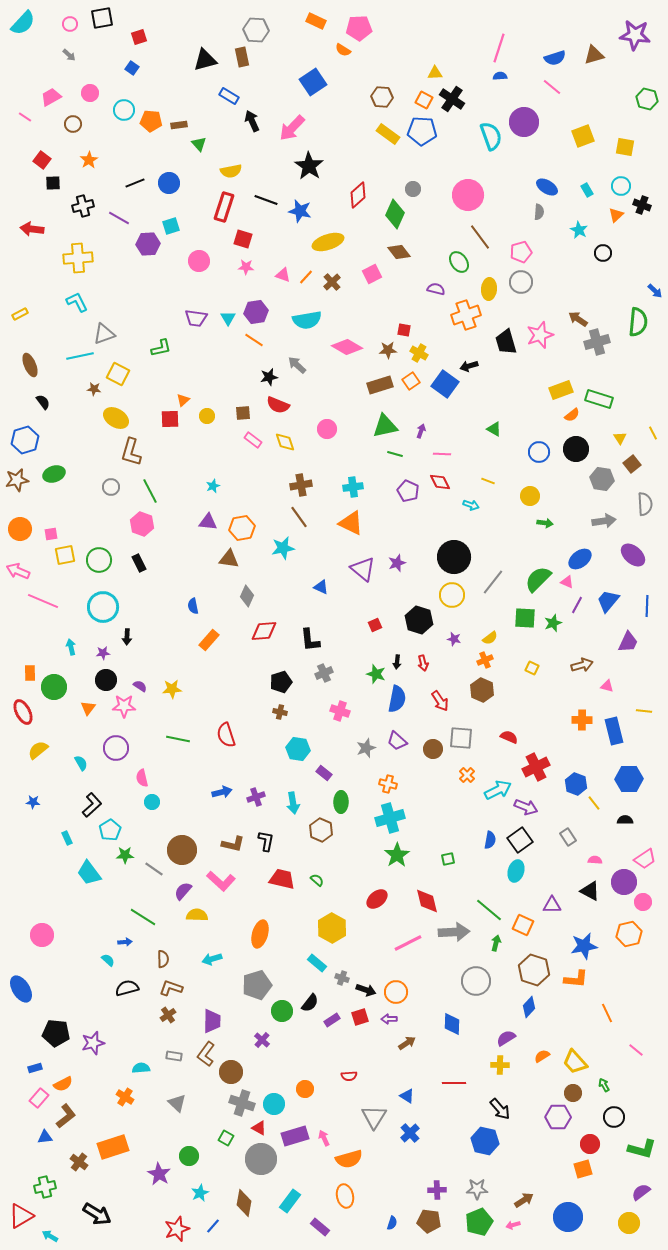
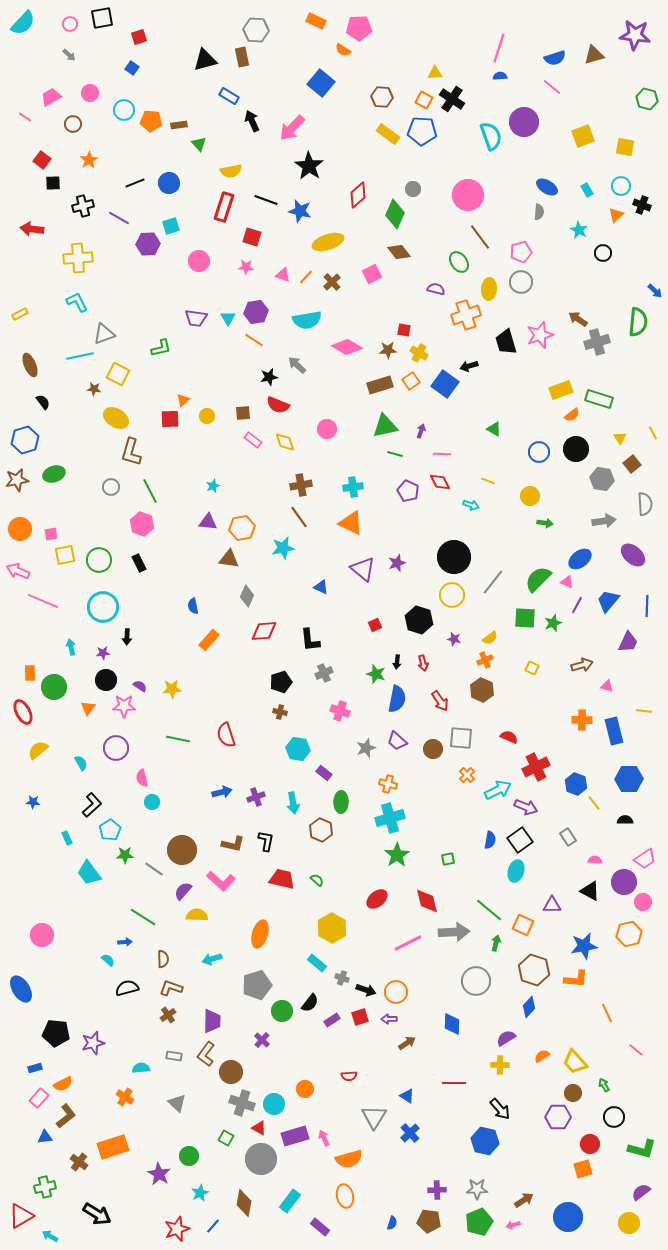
blue square at (313, 82): moved 8 px right, 1 px down; rotated 16 degrees counterclockwise
red square at (243, 239): moved 9 px right, 2 px up
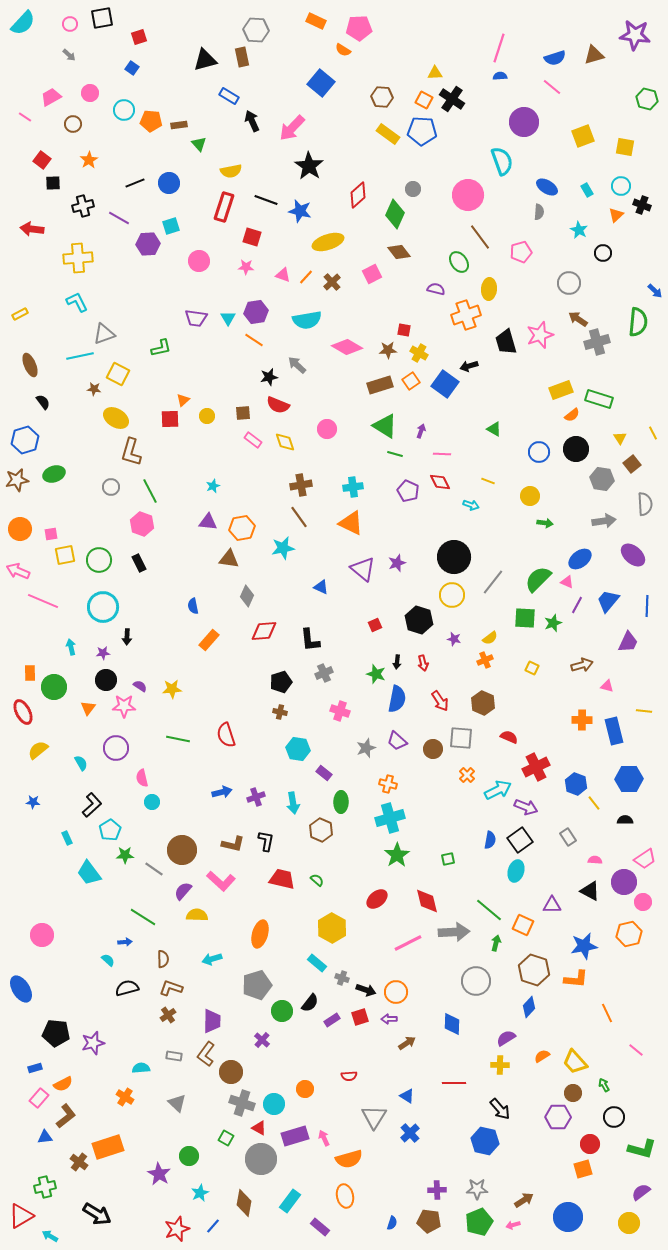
cyan semicircle at (491, 136): moved 11 px right, 25 px down
gray circle at (521, 282): moved 48 px right, 1 px down
green triangle at (385, 426): rotated 44 degrees clockwise
brown hexagon at (482, 690): moved 1 px right, 13 px down
orange rectangle at (113, 1147): moved 5 px left
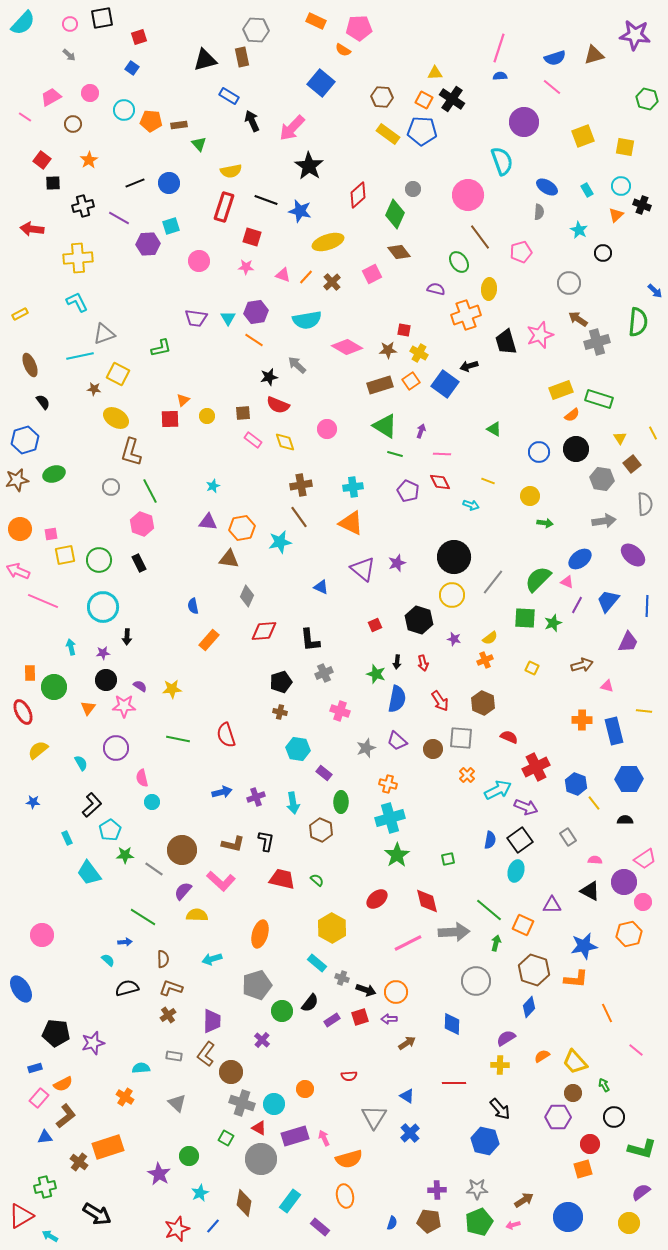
cyan star at (283, 548): moved 3 px left, 6 px up
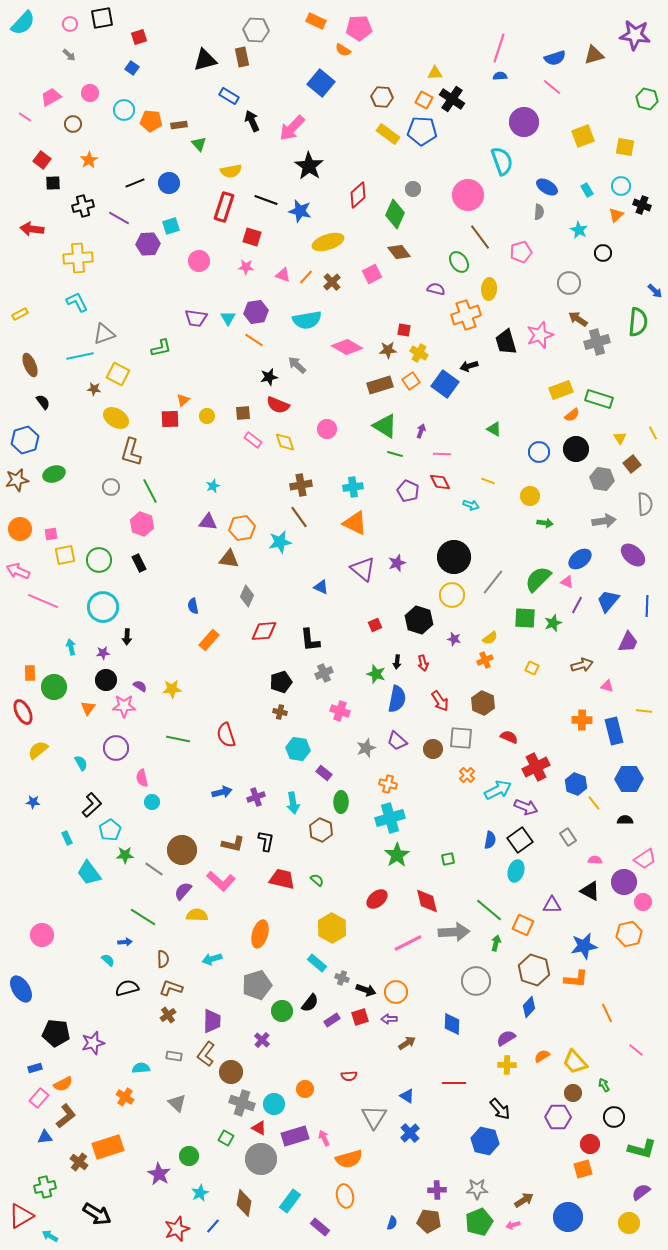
orange triangle at (351, 523): moved 4 px right
yellow cross at (500, 1065): moved 7 px right
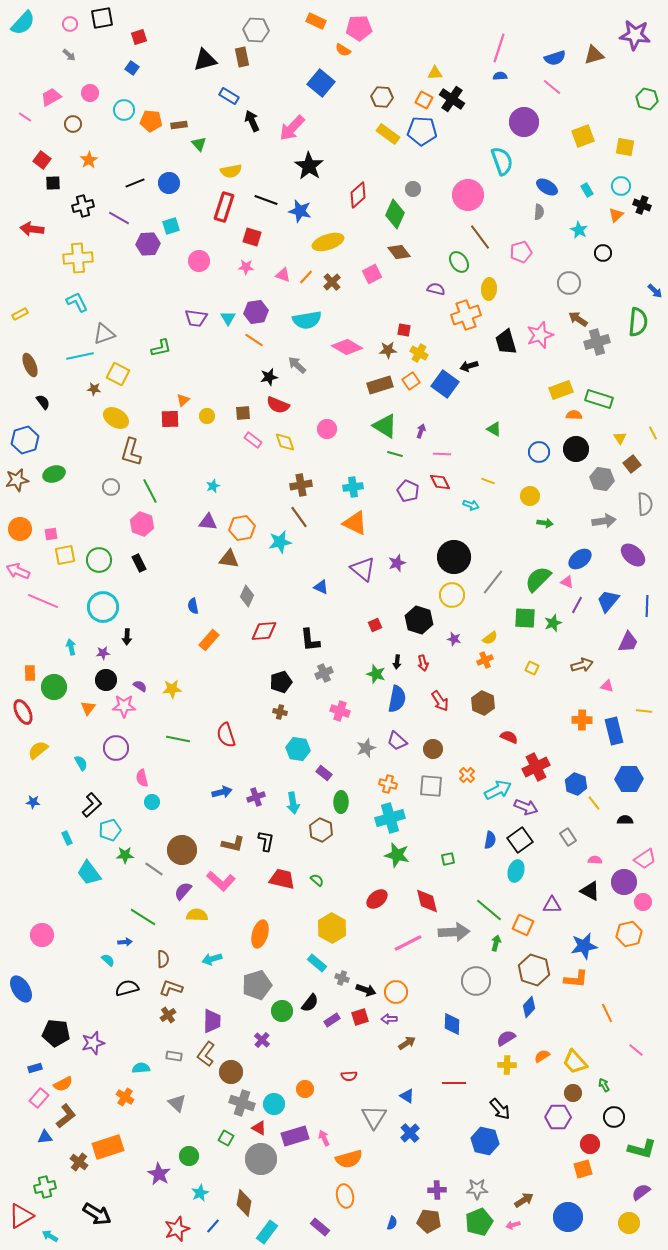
orange semicircle at (572, 415): moved 2 px right; rotated 140 degrees counterclockwise
gray square at (461, 738): moved 30 px left, 48 px down
cyan pentagon at (110, 830): rotated 15 degrees clockwise
green star at (397, 855): rotated 25 degrees counterclockwise
cyan rectangle at (290, 1201): moved 23 px left, 31 px down
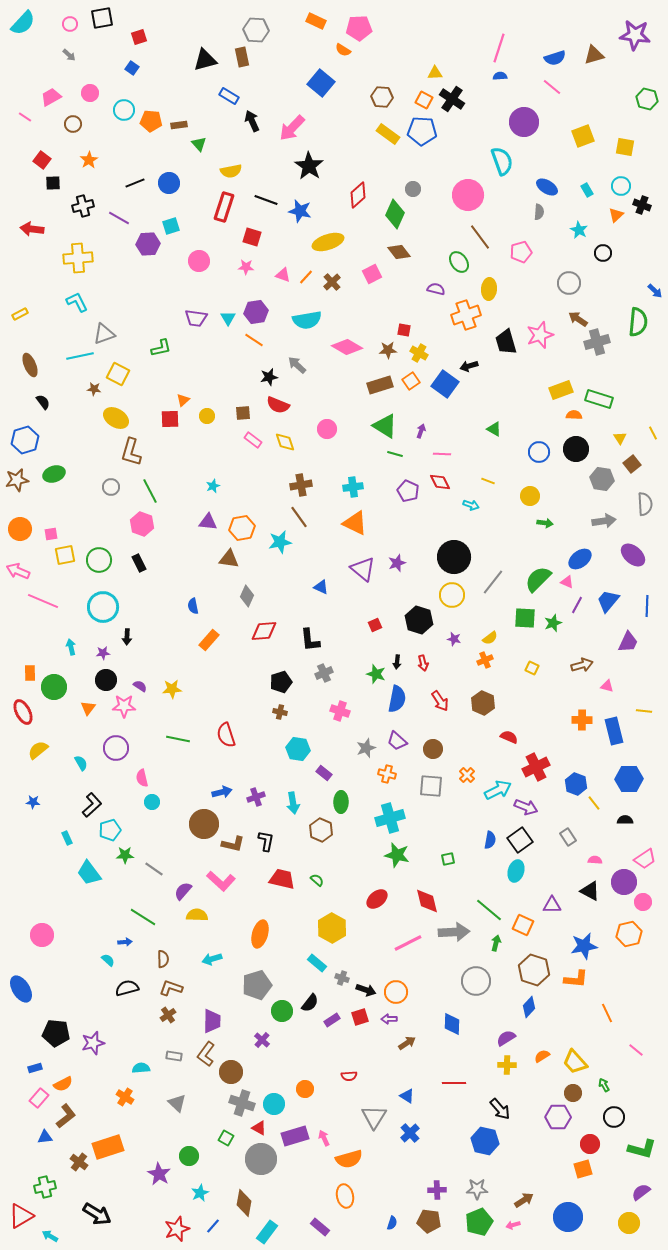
orange cross at (388, 784): moved 1 px left, 10 px up
brown circle at (182, 850): moved 22 px right, 26 px up
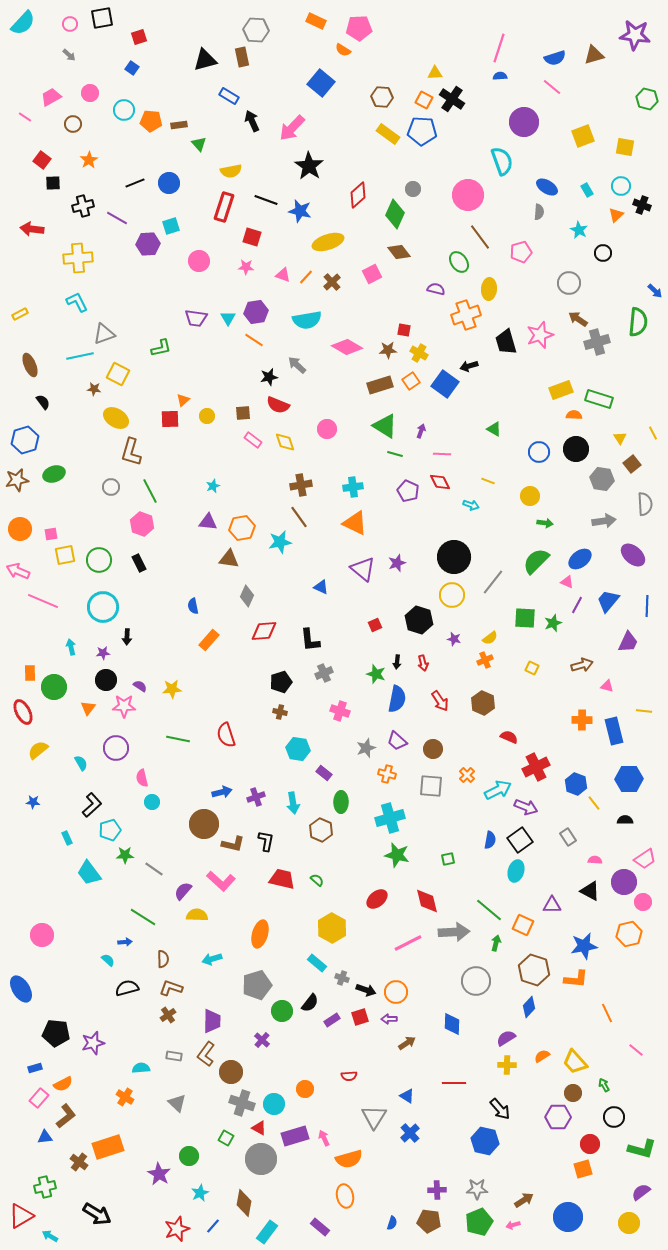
purple line at (119, 218): moved 2 px left
green semicircle at (538, 579): moved 2 px left, 18 px up
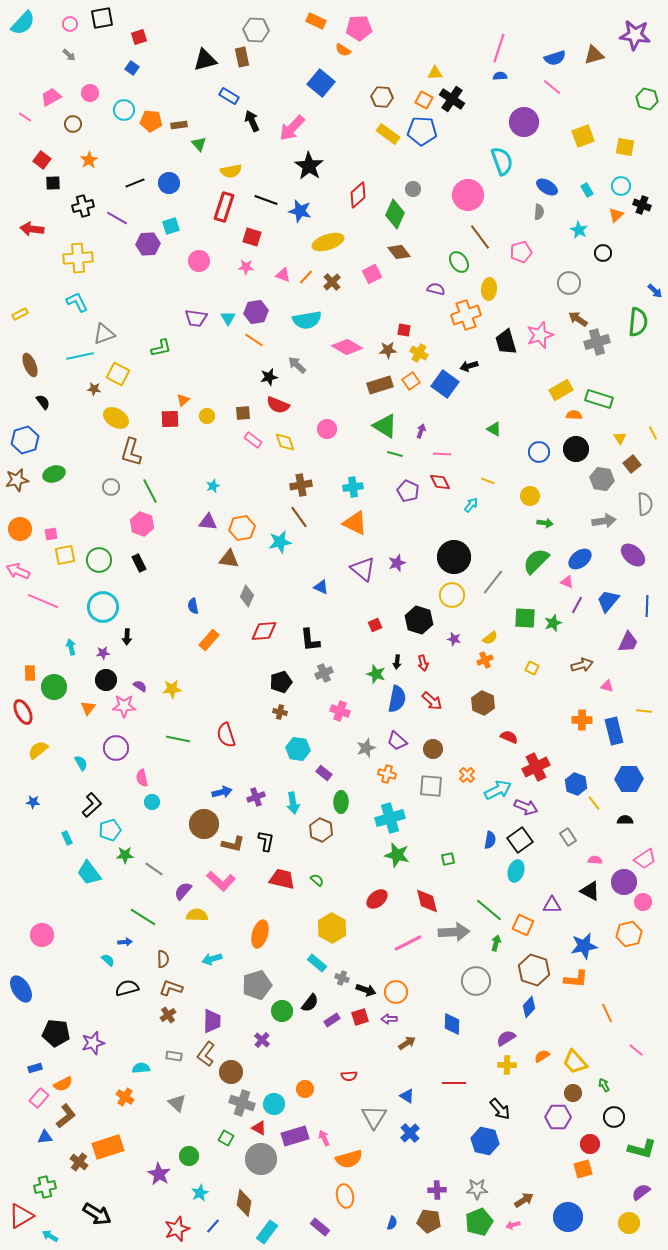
yellow rectangle at (561, 390): rotated 10 degrees counterclockwise
cyan arrow at (471, 505): rotated 70 degrees counterclockwise
red arrow at (440, 701): moved 8 px left; rotated 15 degrees counterclockwise
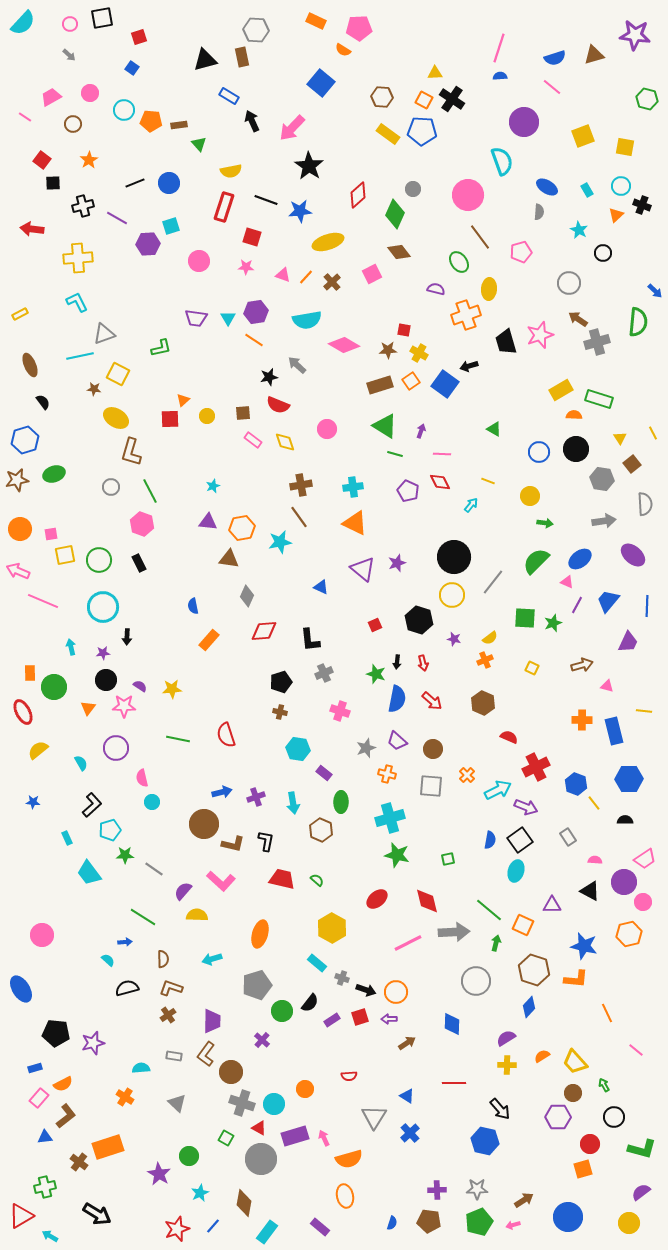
blue star at (300, 211): rotated 20 degrees counterclockwise
pink diamond at (347, 347): moved 3 px left, 2 px up
blue star at (584, 946): rotated 24 degrees clockwise
